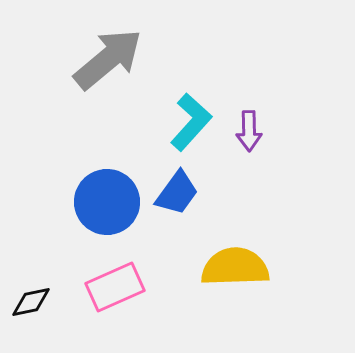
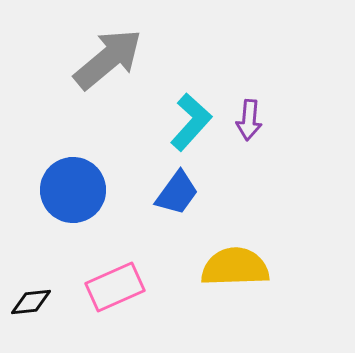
purple arrow: moved 11 px up; rotated 6 degrees clockwise
blue circle: moved 34 px left, 12 px up
black diamond: rotated 6 degrees clockwise
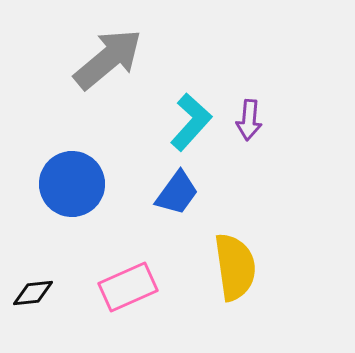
blue circle: moved 1 px left, 6 px up
yellow semicircle: rotated 84 degrees clockwise
pink rectangle: moved 13 px right
black diamond: moved 2 px right, 9 px up
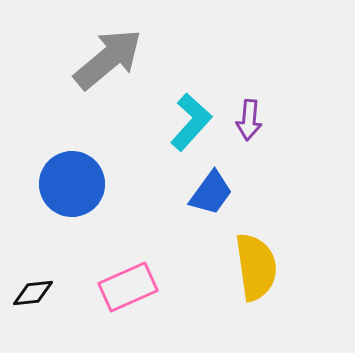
blue trapezoid: moved 34 px right
yellow semicircle: moved 21 px right
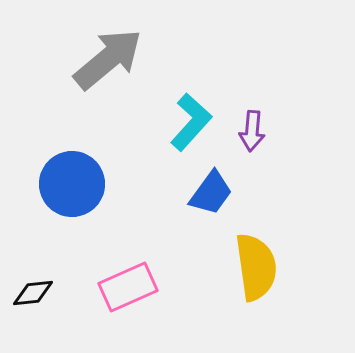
purple arrow: moved 3 px right, 11 px down
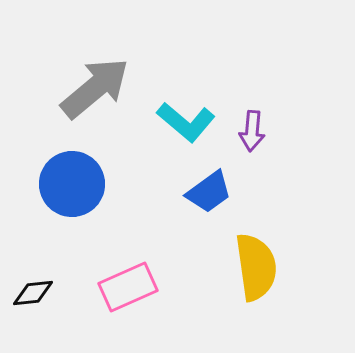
gray arrow: moved 13 px left, 29 px down
cyan L-shape: moved 5 px left; rotated 88 degrees clockwise
blue trapezoid: moved 2 px left, 1 px up; rotated 18 degrees clockwise
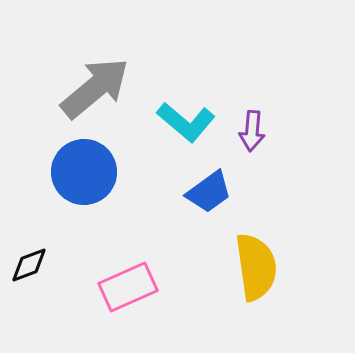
blue circle: moved 12 px right, 12 px up
black diamond: moved 4 px left, 28 px up; rotated 15 degrees counterclockwise
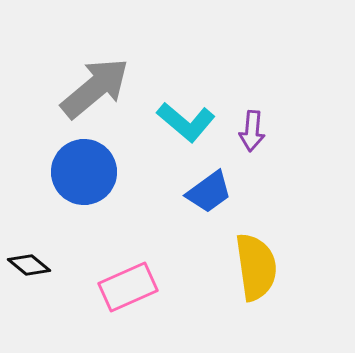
black diamond: rotated 60 degrees clockwise
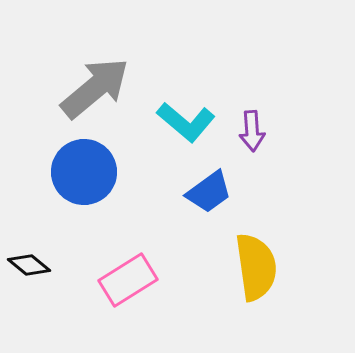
purple arrow: rotated 9 degrees counterclockwise
pink rectangle: moved 7 px up; rotated 8 degrees counterclockwise
